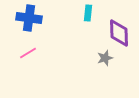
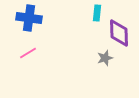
cyan rectangle: moved 9 px right
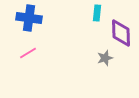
purple diamond: moved 2 px right
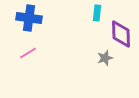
purple diamond: moved 1 px down
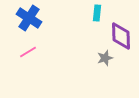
blue cross: rotated 25 degrees clockwise
purple diamond: moved 2 px down
pink line: moved 1 px up
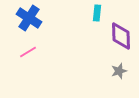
gray star: moved 14 px right, 13 px down
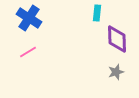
purple diamond: moved 4 px left, 3 px down
gray star: moved 3 px left, 1 px down
